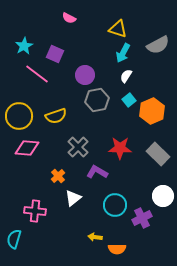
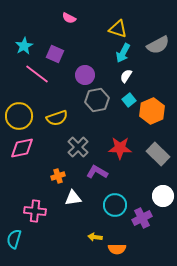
yellow semicircle: moved 1 px right, 2 px down
pink diamond: moved 5 px left; rotated 15 degrees counterclockwise
orange cross: rotated 24 degrees clockwise
white triangle: rotated 30 degrees clockwise
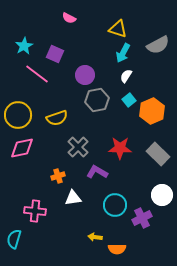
yellow circle: moved 1 px left, 1 px up
white circle: moved 1 px left, 1 px up
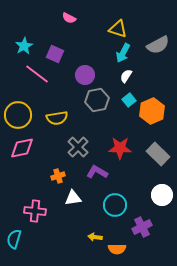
yellow semicircle: rotated 10 degrees clockwise
purple cross: moved 9 px down
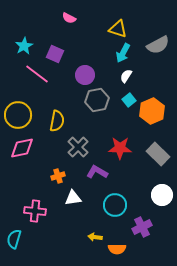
yellow semicircle: moved 3 px down; rotated 70 degrees counterclockwise
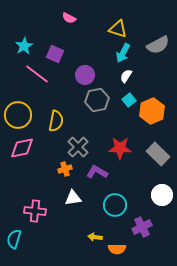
yellow semicircle: moved 1 px left
orange cross: moved 7 px right, 7 px up
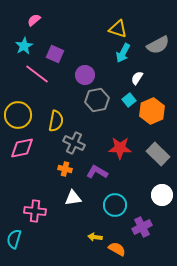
pink semicircle: moved 35 px left, 2 px down; rotated 112 degrees clockwise
white semicircle: moved 11 px right, 2 px down
gray cross: moved 4 px left, 4 px up; rotated 20 degrees counterclockwise
orange cross: rotated 32 degrees clockwise
orange semicircle: rotated 150 degrees counterclockwise
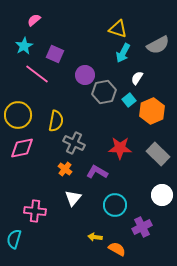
gray hexagon: moved 7 px right, 8 px up
orange cross: rotated 24 degrees clockwise
white triangle: rotated 42 degrees counterclockwise
